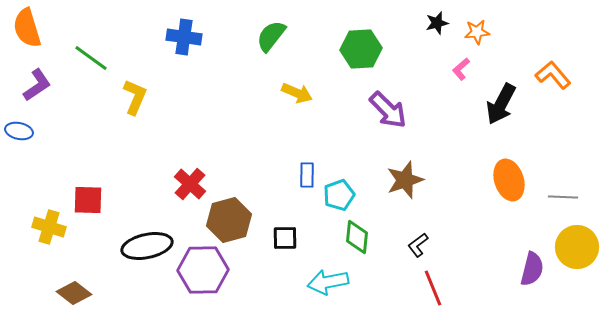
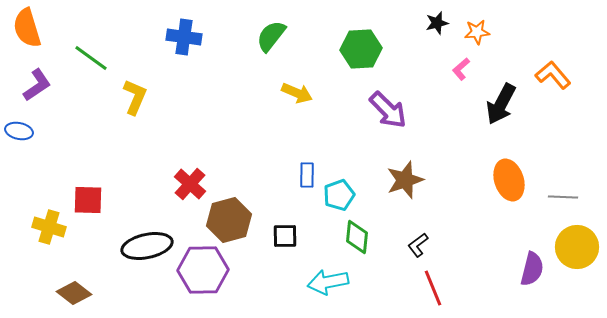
black square: moved 2 px up
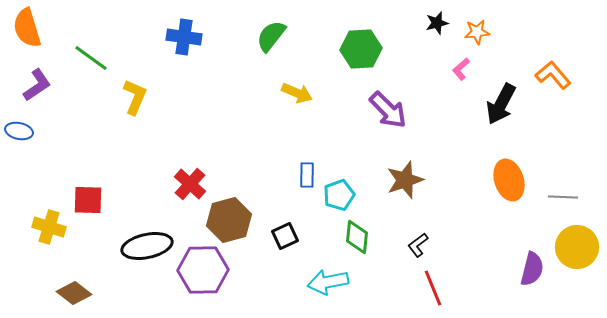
black square: rotated 24 degrees counterclockwise
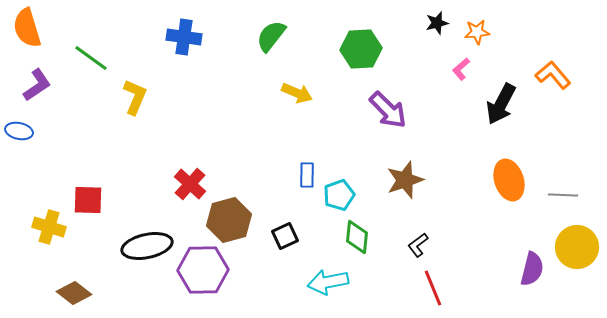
gray line: moved 2 px up
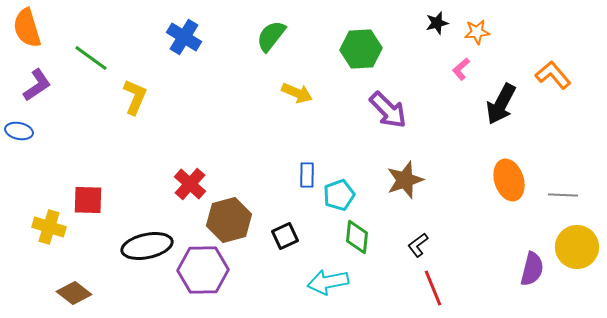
blue cross: rotated 24 degrees clockwise
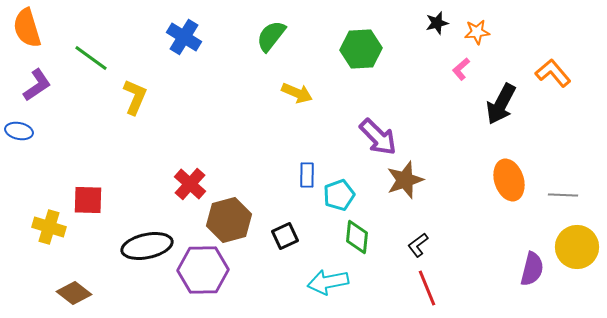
orange L-shape: moved 2 px up
purple arrow: moved 10 px left, 27 px down
red line: moved 6 px left
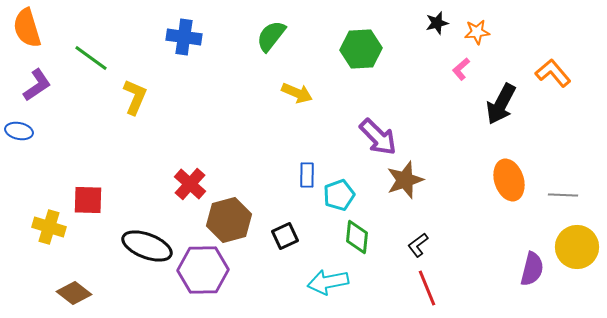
blue cross: rotated 24 degrees counterclockwise
black ellipse: rotated 33 degrees clockwise
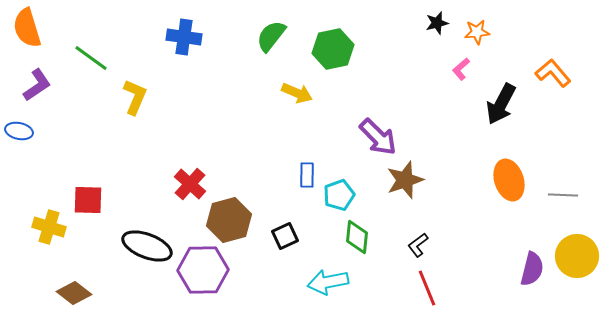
green hexagon: moved 28 px left; rotated 9 degrees counterclockwise
yellow circle: moved 9 px down
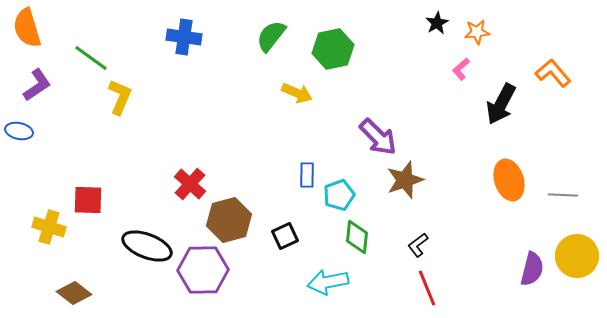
black star: rotated 15 degrees counterclockwise
yellow L-shape: moved 15 px left
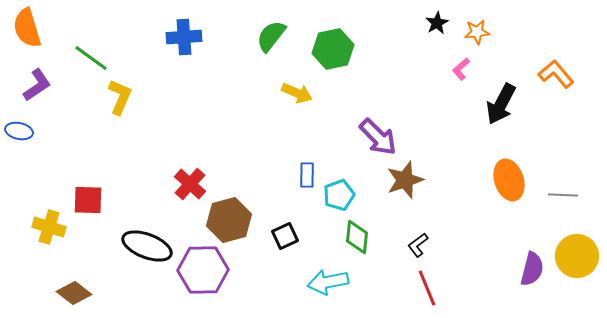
blue cross: rotated 12 degrees counterclockwise
orange L-shape: moved 3 px right, 1 px down
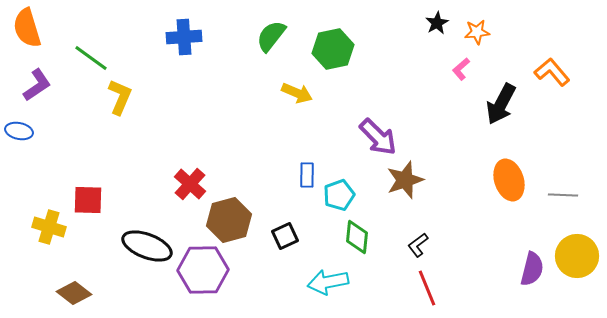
orange L-shape: moved 4 px left, 2 px up
